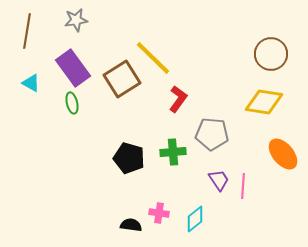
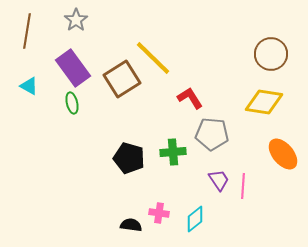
gray star: rotated 25 degrees counterclockwise
cyan triangle: moved 2 px left, 3 px down
red L-shape: moved 12 px right, 1 px up; rotated 68 degrees counterclockwise
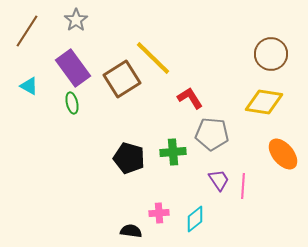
brown line: rotated 24 degrees clockwise
pink cross: rotated 12 degrees counterclockwise
black semicircle: moved 6 px down
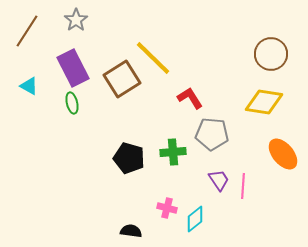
purple rectangle: rotated 9 degrees clockwise
pink cross: moved 8 px right, 5 px up; rotated 18 degrees clockwise
